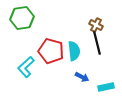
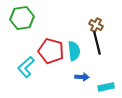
blue arrow: rotated 24 degrees counterclockwise
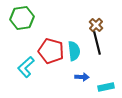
brown cross: rotated 16 degrees clockwise
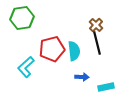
red pentagon: moved 1 px right, 2 px up; rotated 30 degrees counterclockwise
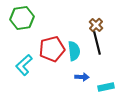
cyan L-shape: moved 2 px left, 2 px up
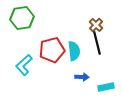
red pentagon: moved 1 px down
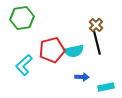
cyan semicircle: rotated 84 degrees clockwise
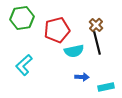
red pentagon: moved 5 px right, 20 px up
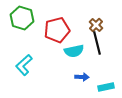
green hexagon: rotated 25 degrees clockwise
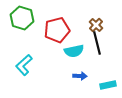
blue arrow: moved 2 px left, 1 px up
cyan rectangle: moved 2 px right, 2 px up
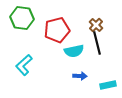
green hexagon: rotated 10 degrees counterclockwise
